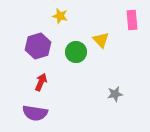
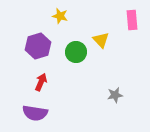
gray star: moved 1 px down
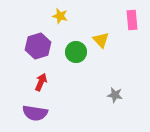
gray star: rotated 21 degrees clockwise
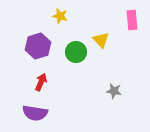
gray star: moved 1 px left, 4 px up
